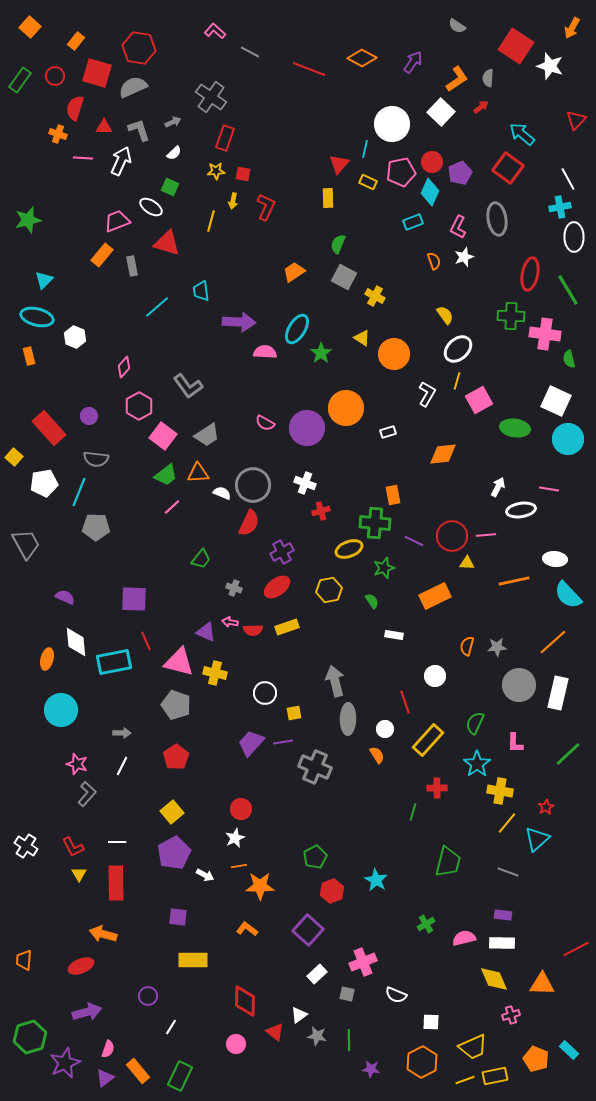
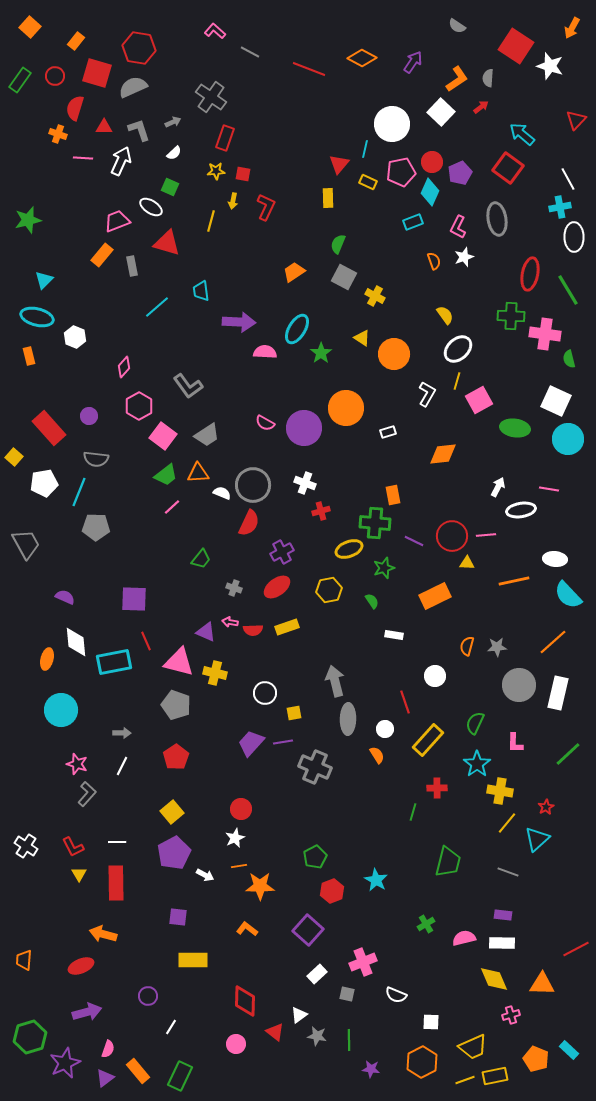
purple circle at (307, 428): moved 3 px left
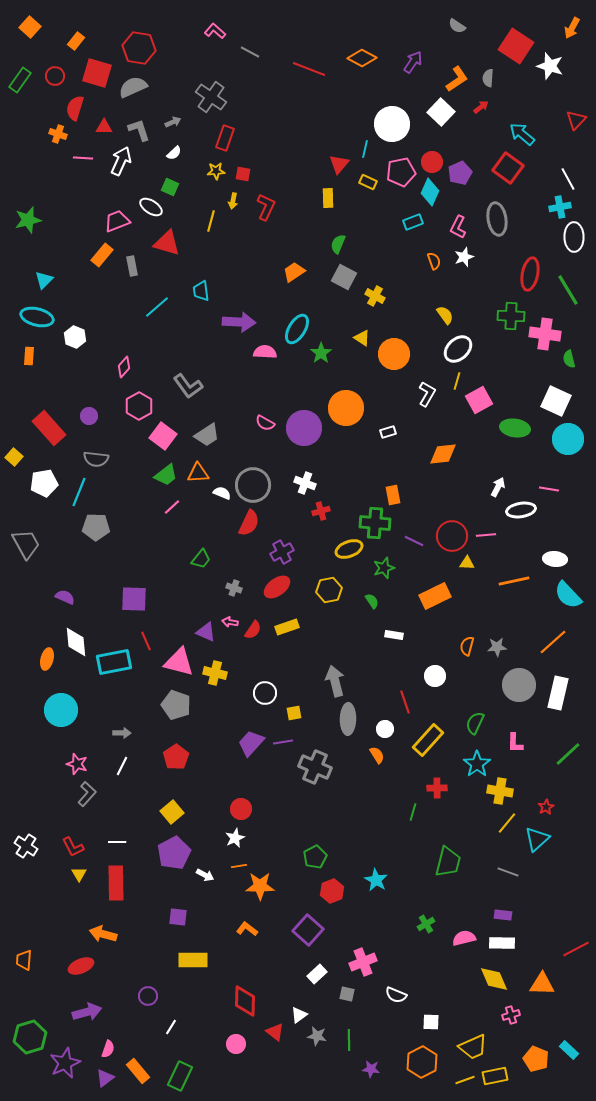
orange rectangle at (29, 356): rotated 18 degrees clockwise
red semicircle at (253, 630): rotated 54 degrees counterclockwise
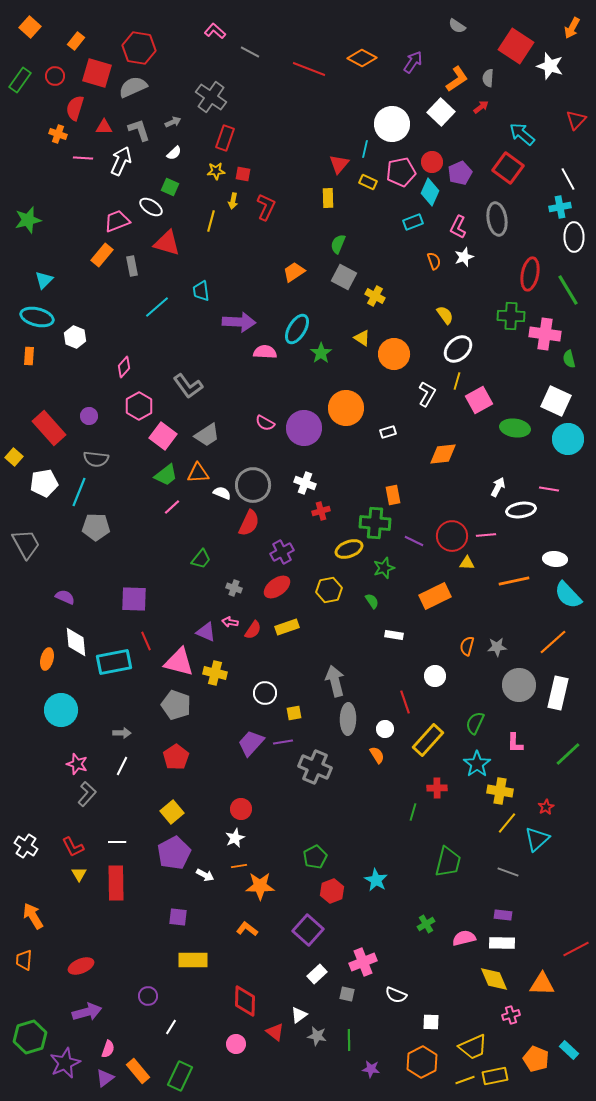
orange arrow at (103, 934): moved 70 px left, 18 px up; rotated 44 degrees clockwise
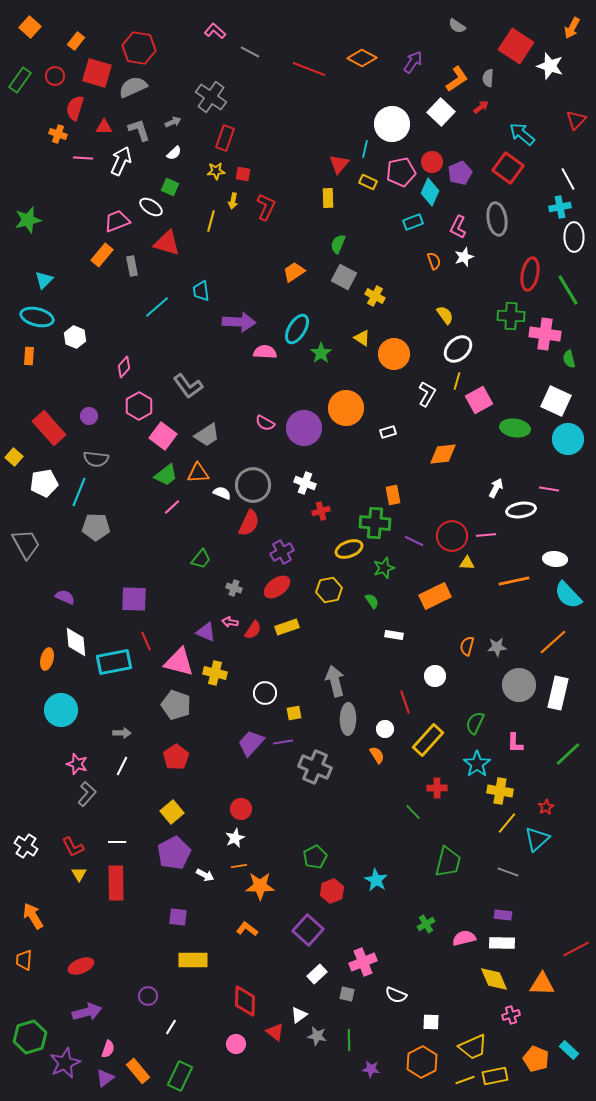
white arrow at (498, 487): moved 2 px left, 1 px down
green line at (413, 812): rotated 60 degrees counterclockwise
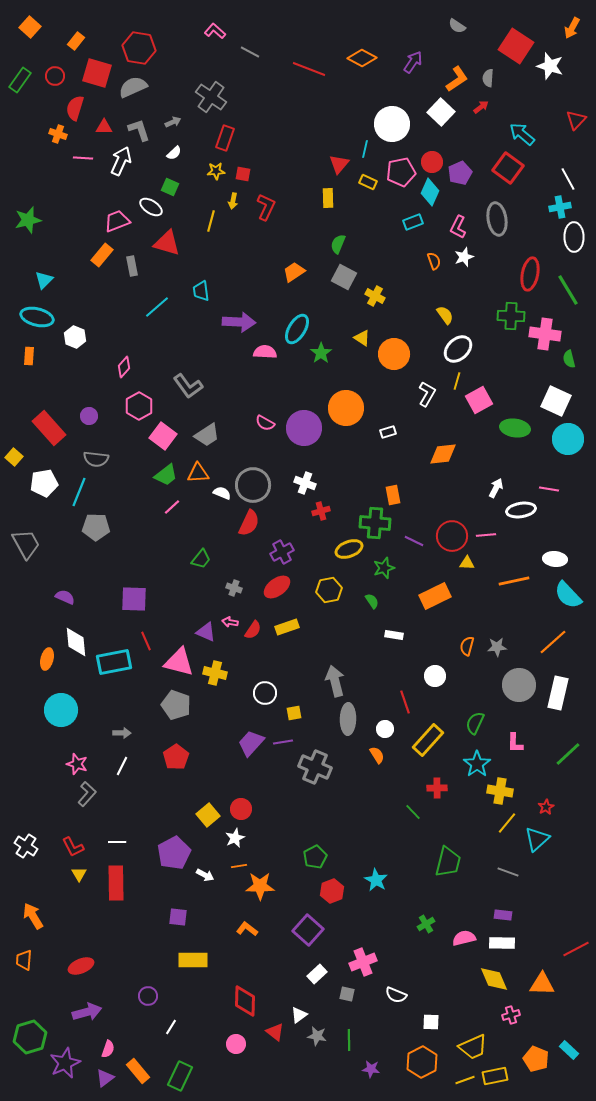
yellow square at (172, 812): moved 36 px right, 3 px down
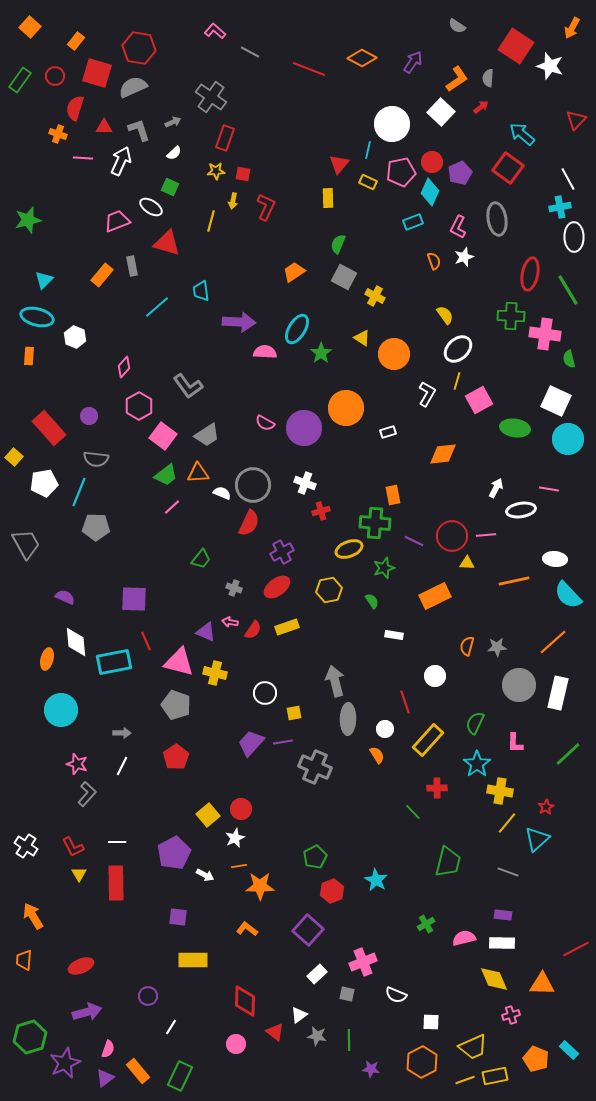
cyan line at (365, 149): moved 3 px right, 1 px down
orange rectangle at (102, 255): moved 20 px down
